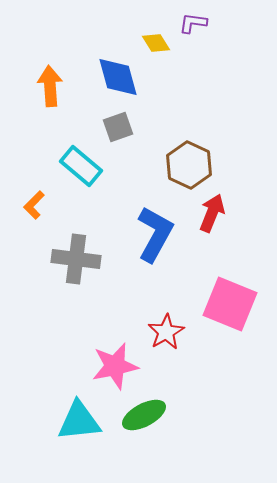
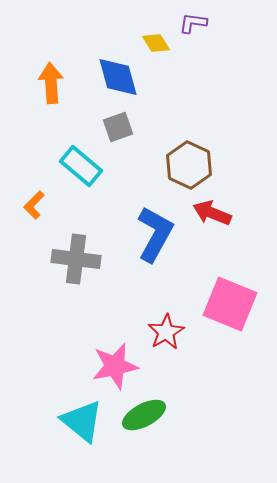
orange arrow: moved 1 px right, 3 px up
red arrow: rotated 90 degrees counterclockwise
cyan triangle: moved 3 px right; rotated 45 degrees clockwise
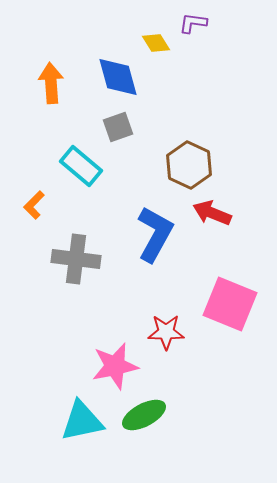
red star: rotated 30 degrees clockwise
cyan triangle: rotated 51 degrees counterclockwise
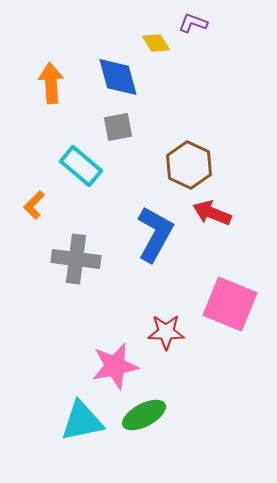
purple L-shape: rotated 12 degrees clockwise
gray square: rotated 8 degrees clockwise
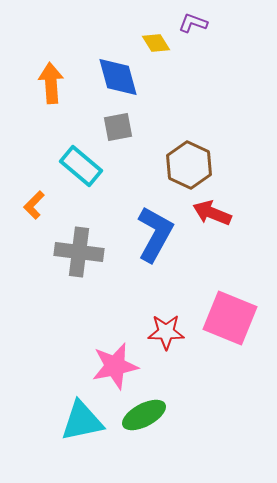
gray cross: moved 3 px right, 7 px up
pink square: moved 14 px down
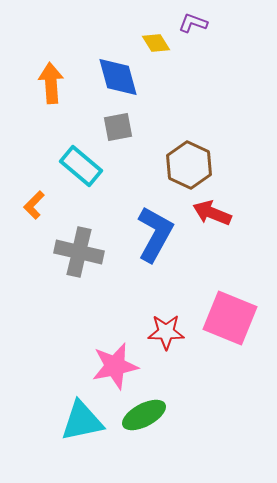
gray cross: rotated 6 degrees clockwise
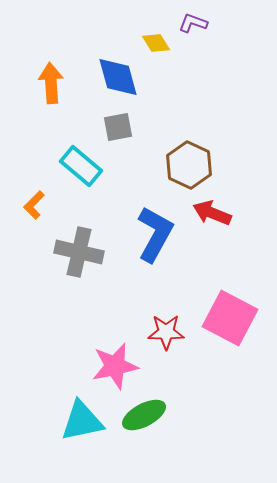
pink square: rotated 6 degrees clockwise
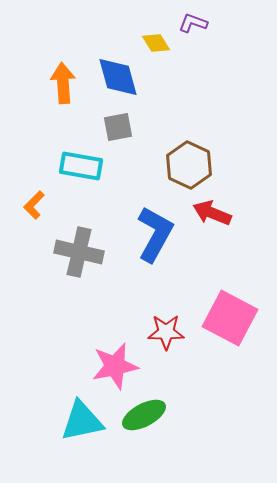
orange arrow: moved 12 px right
cyan rectangle: rotated 30 degrees counterclockwise
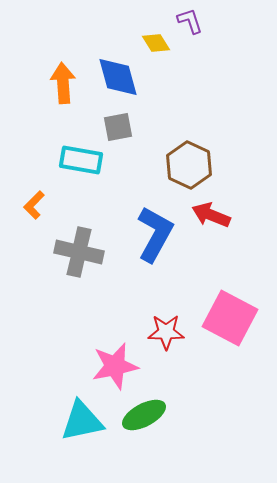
purple L-shape: moved 3 px left, 2 px up; rotated 52 degrees clockwise
cyan rectangle: moved 6 px up
red arrow: moved 1 px left, 2 px down
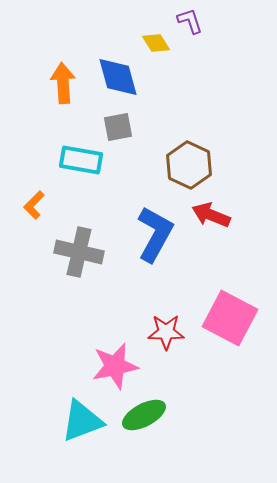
cyan triangle: rotated 9 degrees counterclockwise
